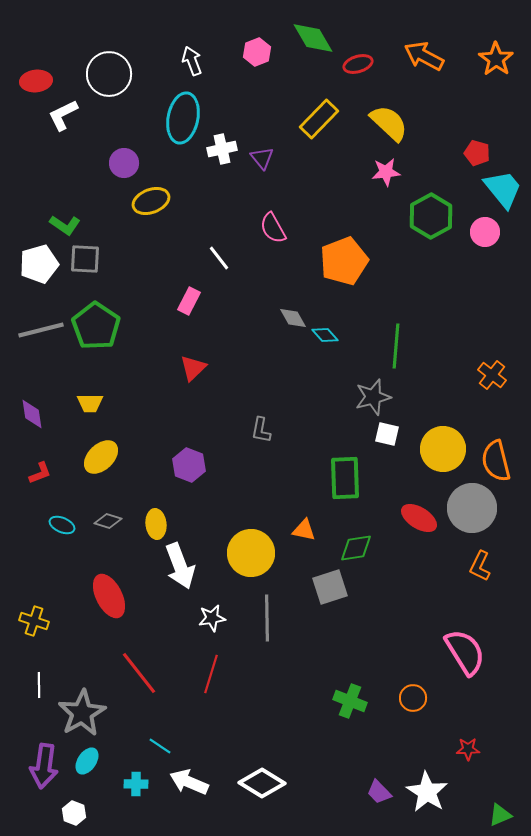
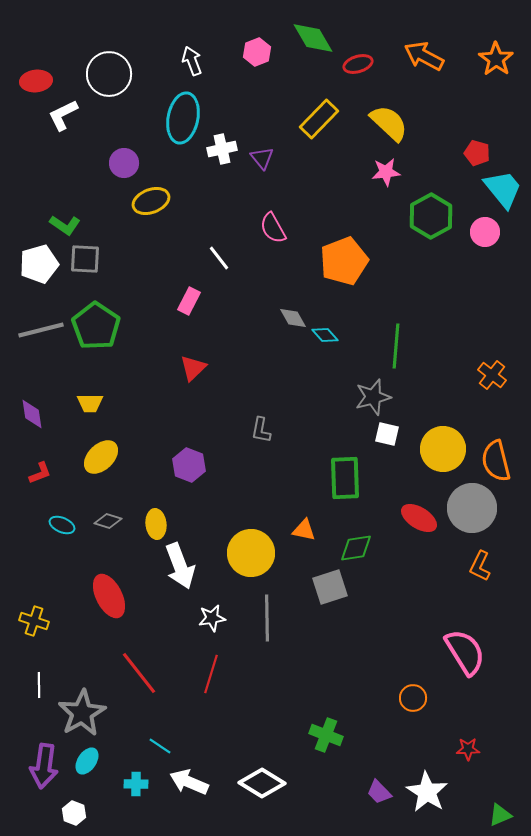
green cross at (350, 701): moved 24 px left, 34 px down
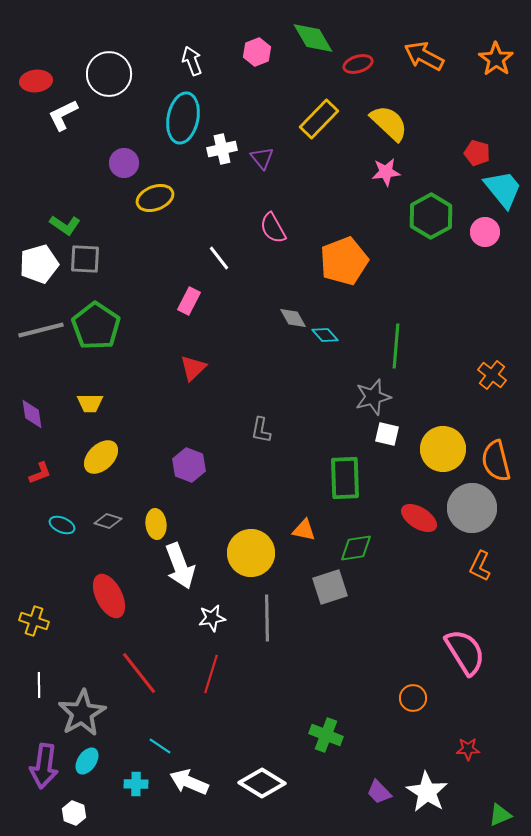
yellow ellipse at (151, 201): moved 4 px right, 3 px up
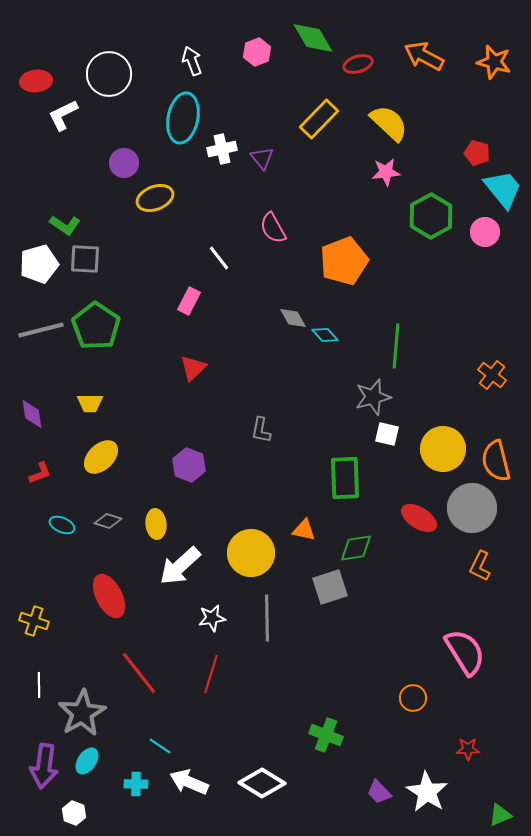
orange star at (496, 59): moved 2 px left, 3 px down; rotated 20 degrees counterclockwise
white arrow at (180, 566): rotated 69 degrees clockwise
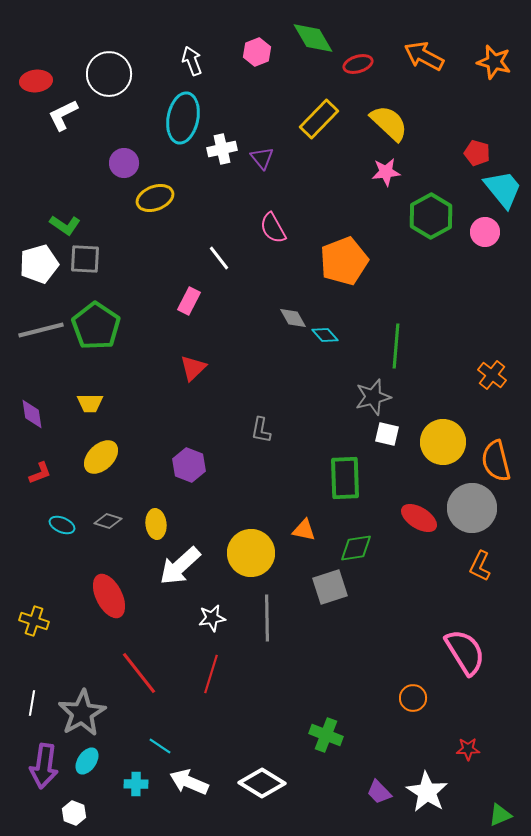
yellow circle at (443, 449): moved 7 px up
white line at (39, 685): moved 7 px left, 18 px down; rotated 10 degrees clockwise
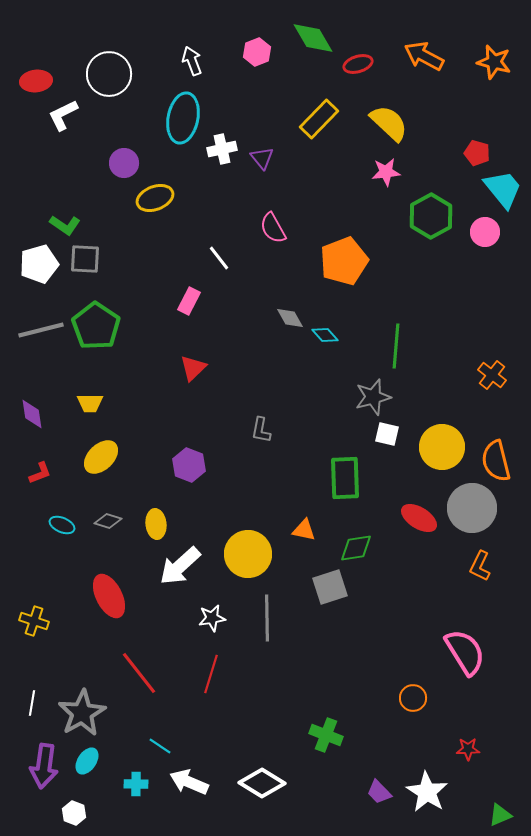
gray diamond at (293, 318): moved 3 px left
yellow circle at (443, 442): moved 1 px left, 5 px down
yellow circle at (251, 553): moved 3 px left, 1 px down
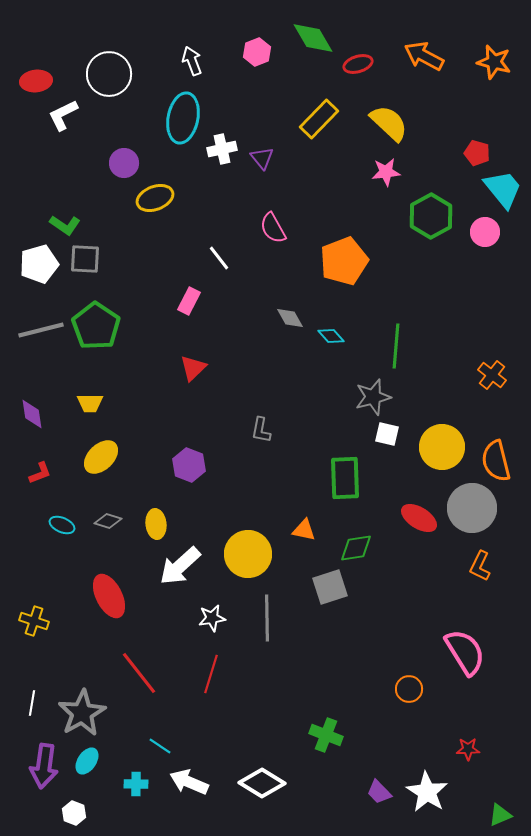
cyan diamond at (325, 335): moved 6 px right, 1 px down
orange circle at (413, 698): moved 4 px left, 9 px up
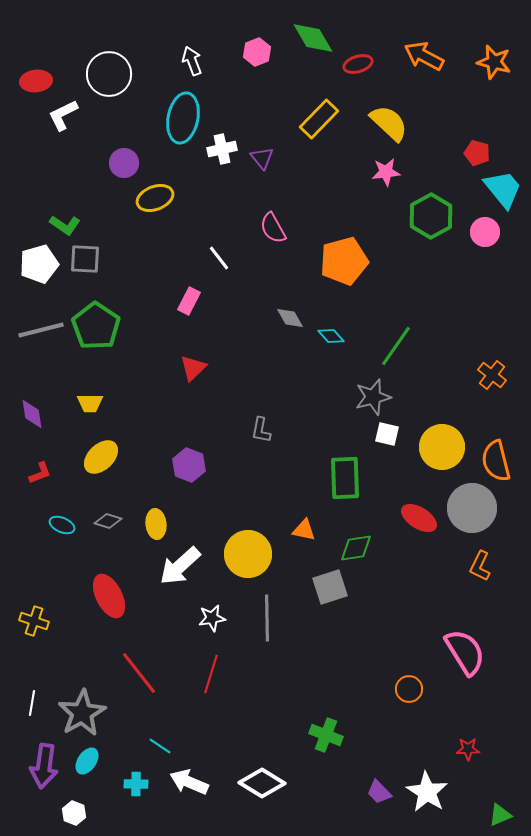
orange pentagon at (344, 261): rotated 6 degrees clockwise
green line at (396, 346): rotated 30 degrees clockwise
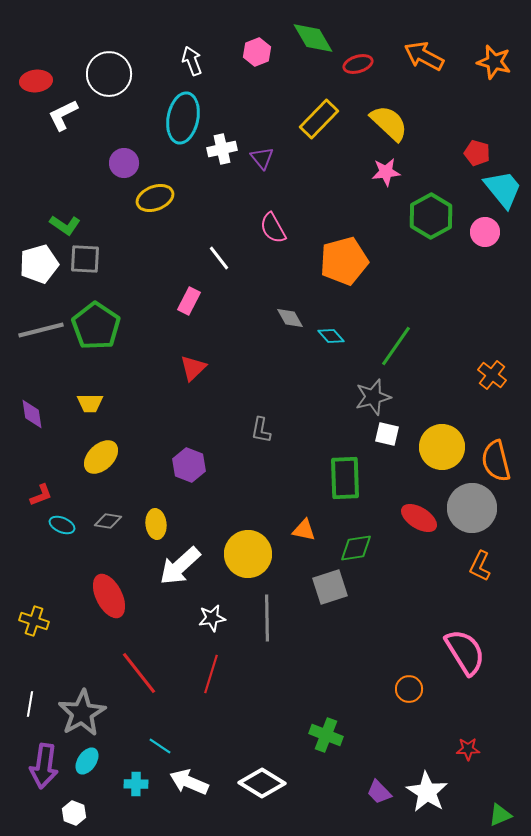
red L-shape at (40, 473): moved 1 px right, 22 px down
gray diamond at (108, 521): rotated 8 degrees counterclockwise
white line at (32, 703): moved 2 px left, 1 px down
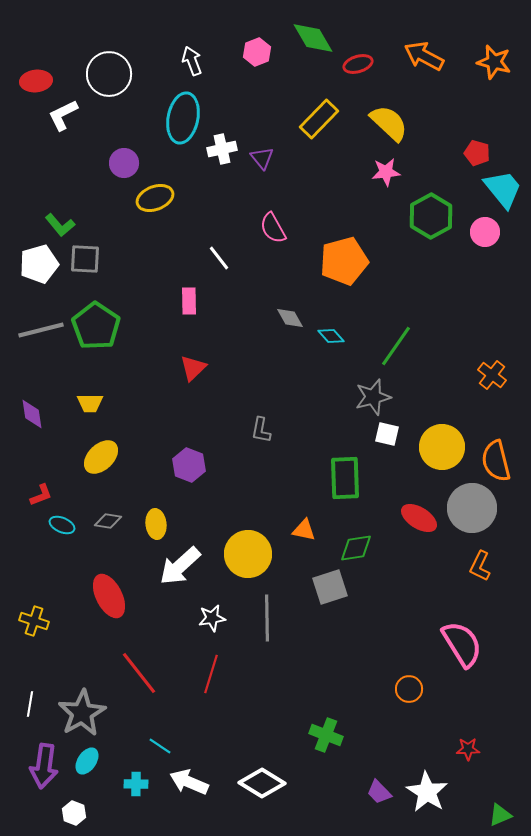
green L-shape at (65, 225): moved 5 px left; rotated 16 degrees clockwise
pink rectangle at (189, 301): rotated 28 degrees counterclockwise
pink semicircle at (465, 652): moved 3 px left, 8 px up
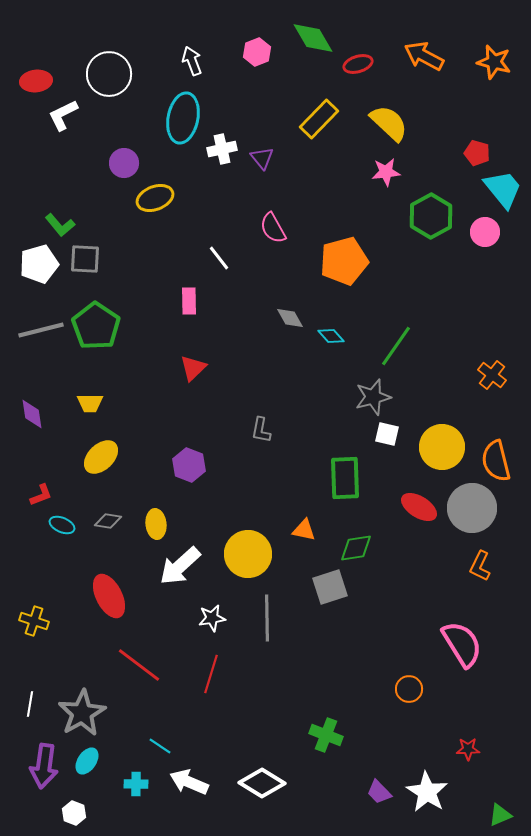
red ellipse at (419, 518): moved 11 px up
red line at (139, 673): moved 8 px up; rotated 15 degrees counterclockwise
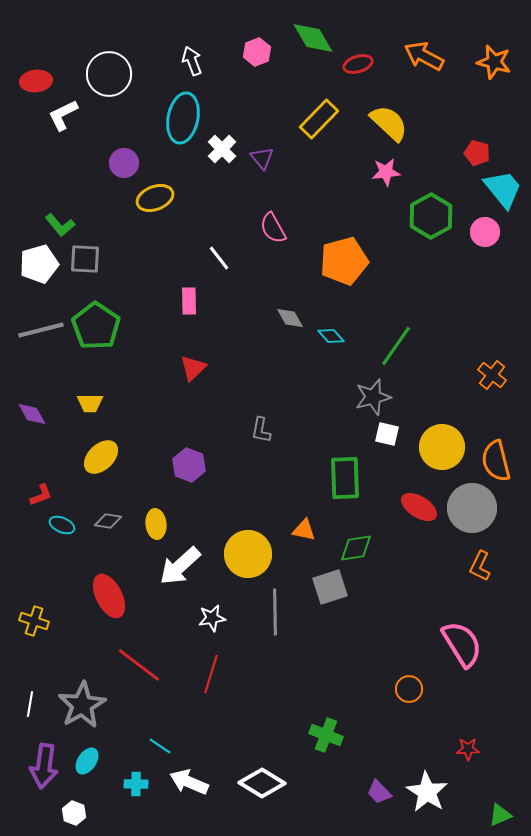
white cross at (222, 149): rotated 32 degrees counterclockwise
purple diamond at (32, 414): rotated 20 degrees counterclockwise
gray line at (267, 618): moved 8 px right, 6 px up
gray star at (82, 713): moved 8 px up
